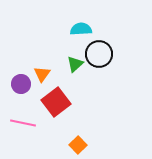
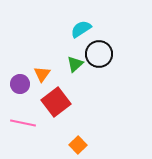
cyan semicircle: rotated 30 degrees counterclockwise
purple circle: moved 1 px left
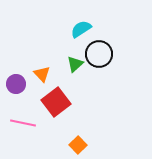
orange triangle: rotated 18 degrees counterclockwise
purple circle: moved 4 px left
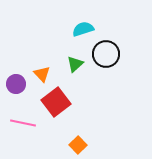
cyan semicircle: moved 2 px right; rotated 15 degrees clockwise
black circle: moved 7 px right
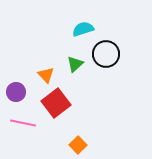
orange triangle: moved 4 px right, 1 px down
purple circle: moved 8 px down
red square: moved 1 px down
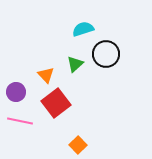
pink line: moved 3 px left, 2 px up
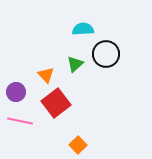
cyan semicircle: rotated 15 degrees clockwise
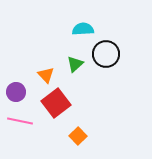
orange square: moved 9 px up
